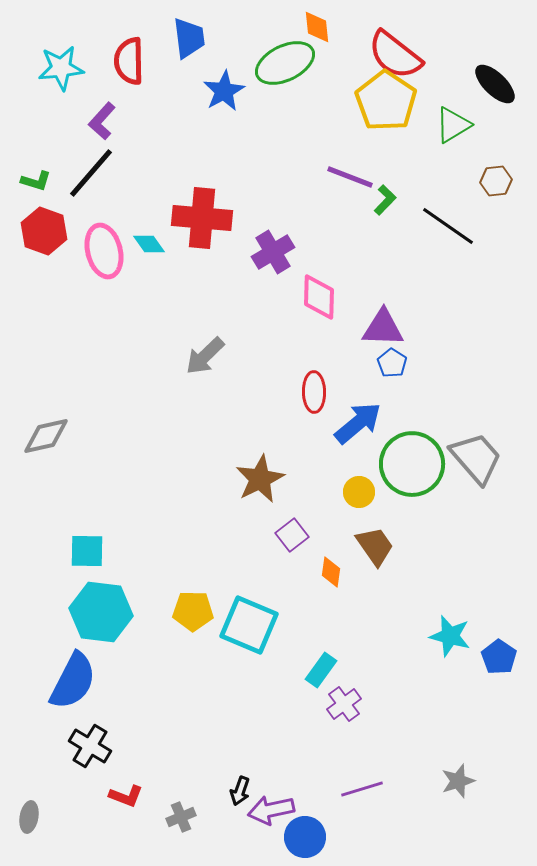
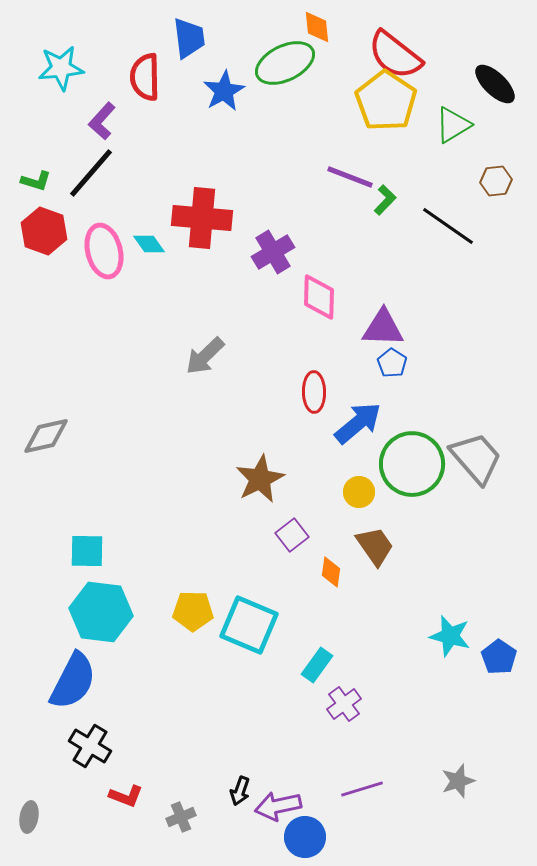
red semicircle at (129, 61): moved 16 px right, 16 px down
cyan rectangle at (321, 670): moved 4 px left, 5 px up
purple arrow at (271, 810): moved 7 px right, 4 px up
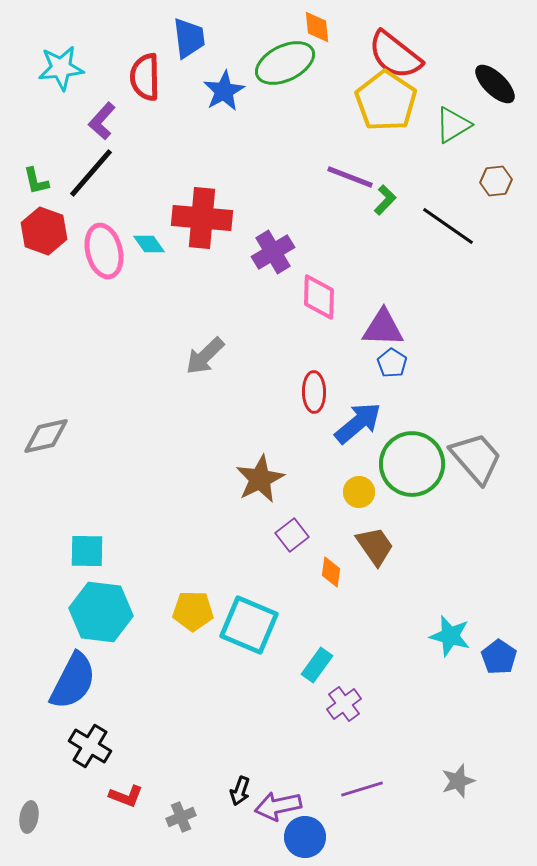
green L-shape at (36, 181): rotated 60 degrees clockwise
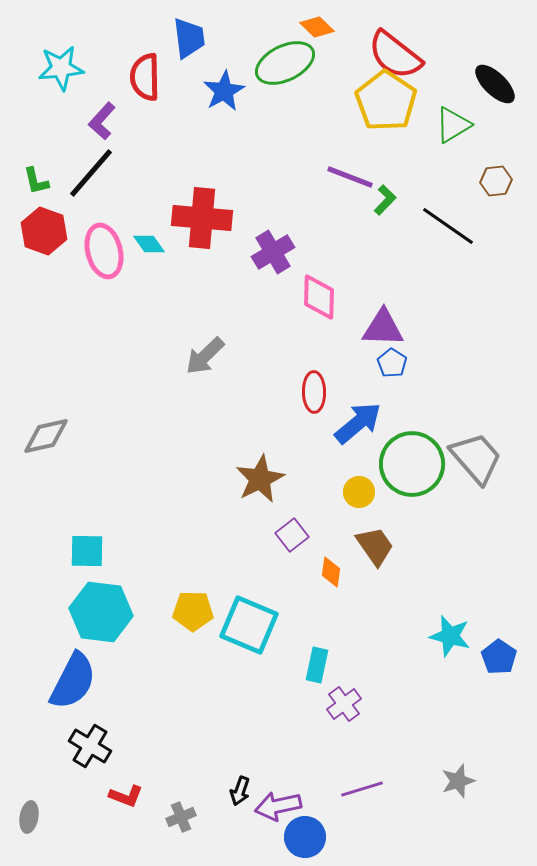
orange diamond at (317, 27): rotated 40 degrees counterclockwise
cyan rectangle at (317, 665): rotated 24 degrees counterclockwise
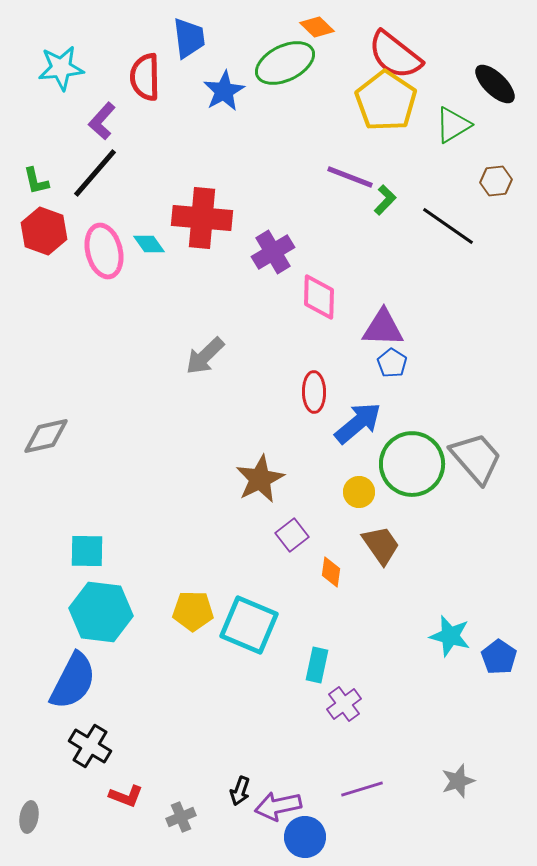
black line at (91, 173): moved 4 px right
brown trapezoid at (375, 546): moved 6 px right, 1 px up
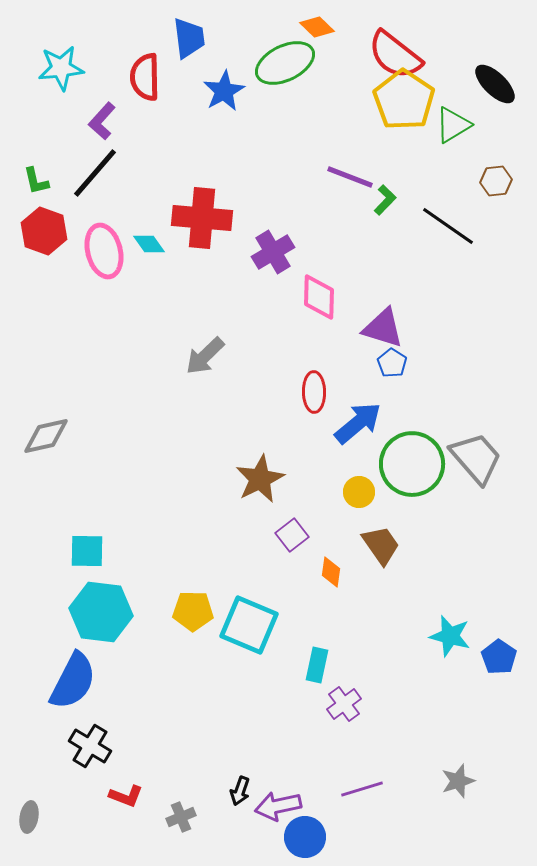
yellow pentagon at (386, 101): moved 18 px right, 1 px up
purple triangle at (383, 328): rotated 15 degrees clockwise
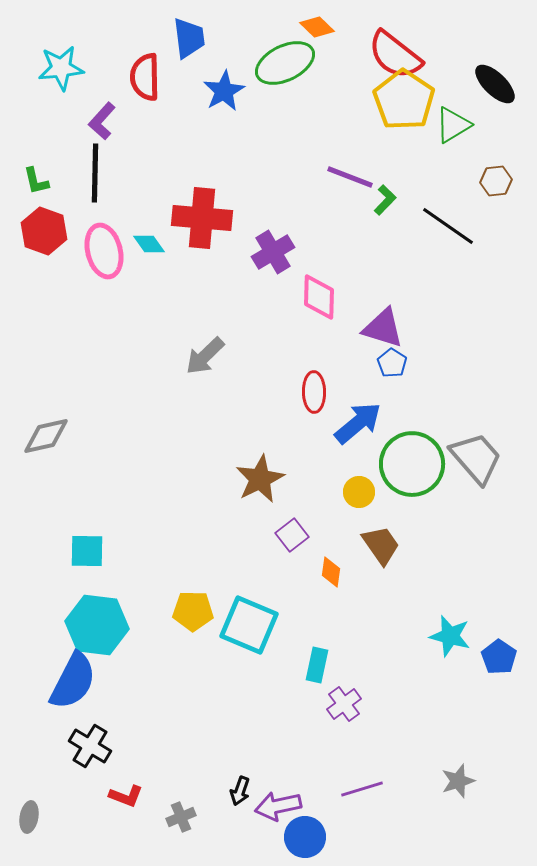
black line at (95, 173): rotated 40 degrees counterclockwise
cyan hexagon at (101, 612): moved 4 px left, 13 px down
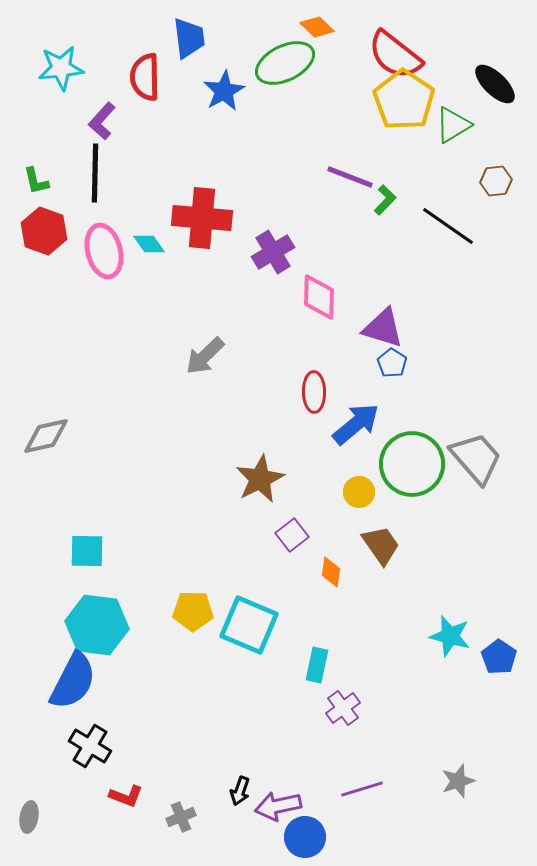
blue arrow at (358, 423): moved 2 px left, 1 px down
purple cross at (344, 704): moved 1 px left, 4 px down
